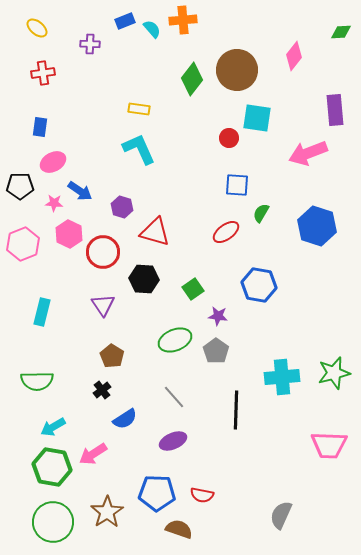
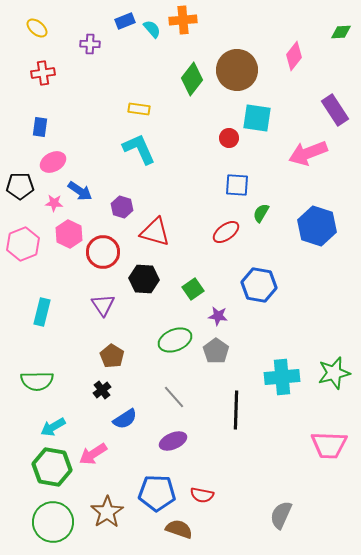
purple rectangle at (335, 110): rotated 28 degrees counterclockwise
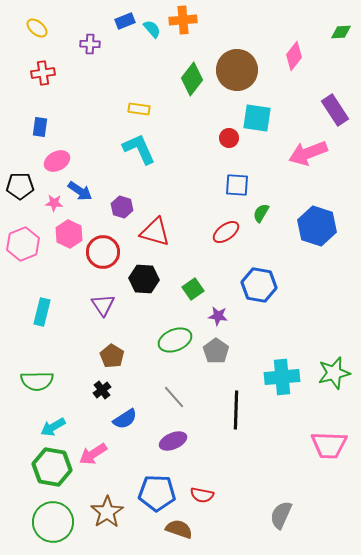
pink ellipse at (53, 162): moved 4 px right, 1 px up
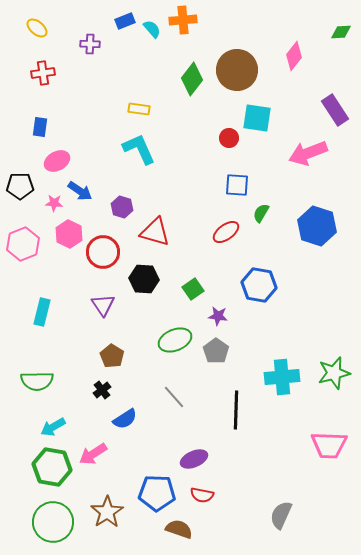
purple ellipse at (173, 441): moved 21 px right, 18 px down
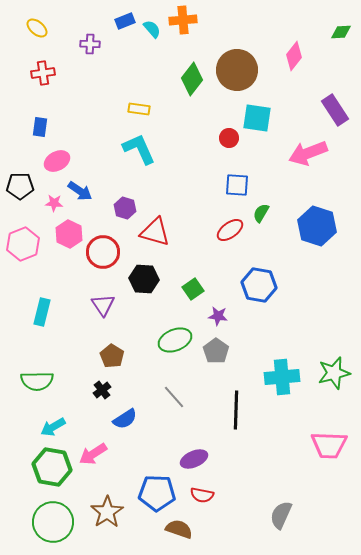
purple hexagon at (122, 207): moved 3 px right, 1 px down
red ellipse at (226, 232): moved 4 px right, 2 px up
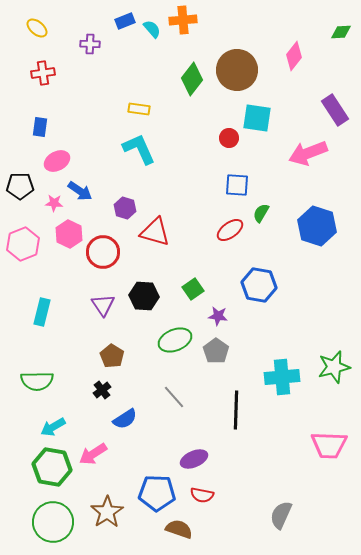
black hexagon at (144, 279): moved 17 px down
green star at (334, 373): moved 6 px up
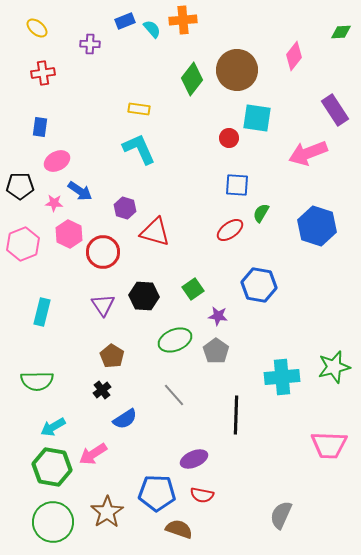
gray line at (174, 397): moved 2 px up
black line at (236, 410): moved 5 px down
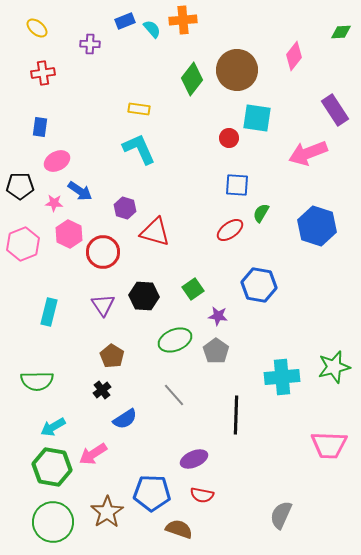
cyan rectangle at (42, 312): moved 7 px right
blue pentagon at (157, 493): moved 5 px left
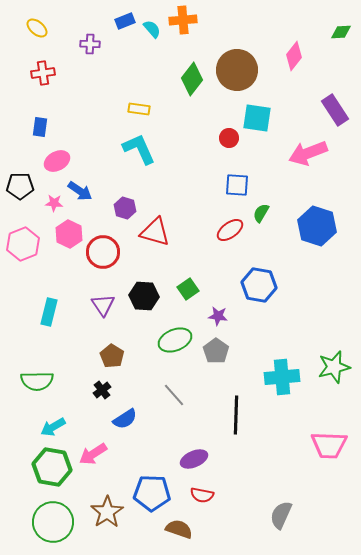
green square at (193, 289): moved 5 px left
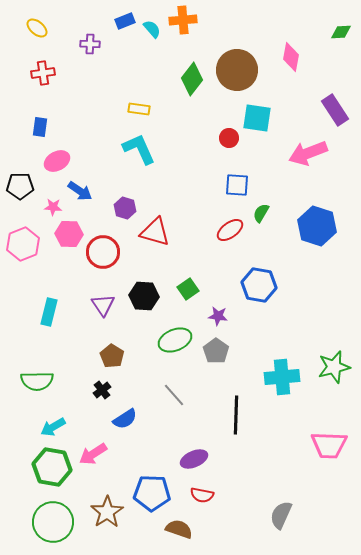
pink diamond at (294, 56): moved 3 px left, 1 px down; rotated 28 degrees counterclockwise
pink star at (54, 203): moved 1 px left, 4 px down
pink hexagon at (69, 234): rotated 24 degrees counterclockwise
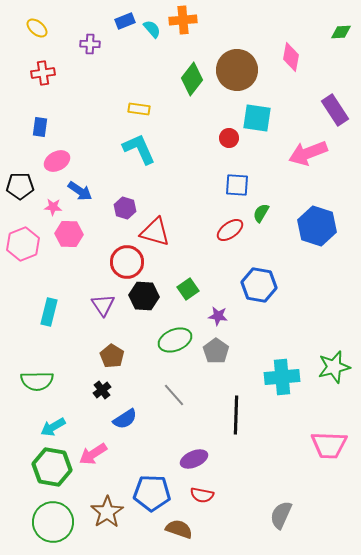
red circle at (103, 252): moved 24 px right, 10 px down
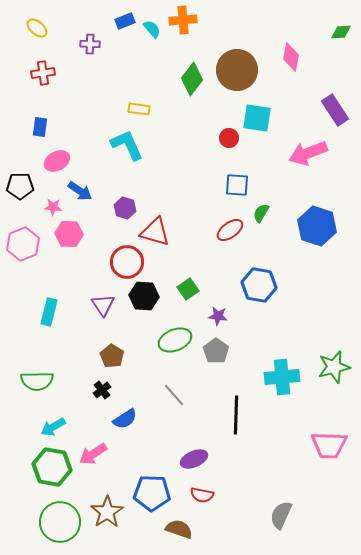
cyan L-shape at (139, 149): moved 12 px left, 4 px up
green circle at (53, 522): moved 7 px right
